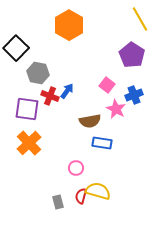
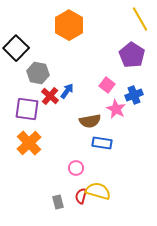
red cross: rotated 18 degrees clockwise
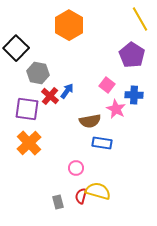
blue cross: rotated 24 degrees clockwise
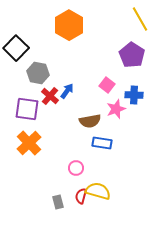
pink star: rotated 24 degrees clockwise
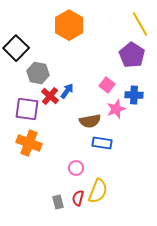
yellow line: moved 5 px down
orange cross: rotated 25 degrees counterclockwise
yellow semicircle: rotated 95 degrees clockwise
red semicircle: moved 3 px left, 2 px down
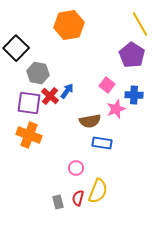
orange hexagon: rotated 20 degrees clockwise
purple square: moved 2 px right, 6 px up
orange cross: moved 8 px up
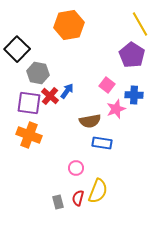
black square: moved 1 px right, 1 px down
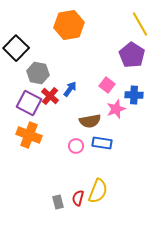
black square: moved 1 px left, 1 px up
blue arrow: moved 3 px right, 2 px up
purple square: rotated 20 degrees clockwise
pink circle: moved 22 px up
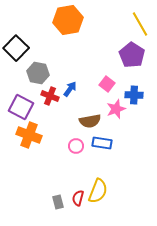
orange hexagon: moved 1 px left, 5 px up
pink square: moved 1 px up
red cross: rotated 18 degrees counterclockwise
purple square: moved 8 px left, 4 px down
